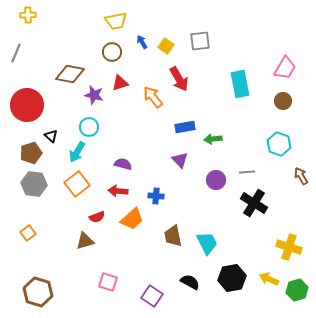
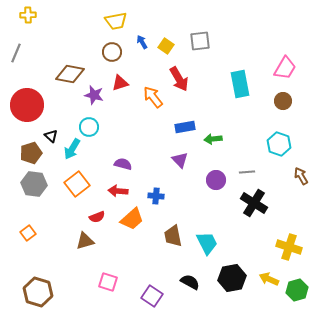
cyan arrow at (77, 152): moved 5 px left, 3 px up
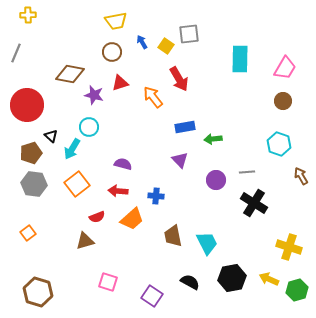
gray square at (200, 41): moved 11 px left, 7 px up
cyan rectangle at (240, 84): moved 25 px up; rotated 12 degrees clockwise
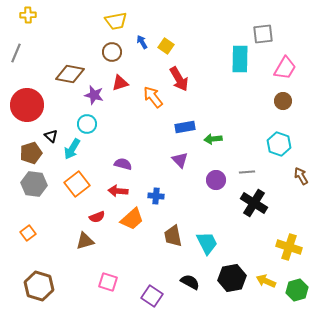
gray square at (189, 34): moved 74 px right
cyan circle at (89, 127): moved 2 px left, 3 px up
yellow arrow at (269, 279): moved 3 px left, 2 px down
brown hexagon at (38, 292): moved 1 px right, 6 px up
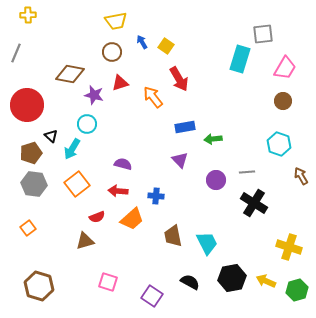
cyan rectangle at (240, 59): rotated 16 degrees clockwise
orange square at (28, 233): moved 5 px up
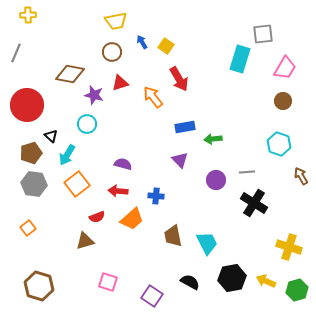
cyan arrow at (72, 149): moved 5 px left, 6 px down
